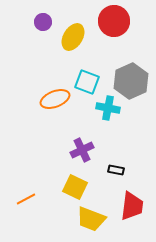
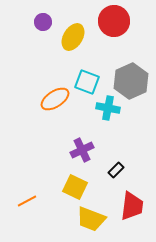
orange ellipse: rotated 12 degrees counterclockwise
black rectangle: rotated 56 degrees counterclockwise
orange line: moved 1 px right, 2 px down
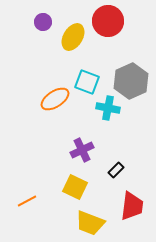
red circle: moved 6 px left
yellow trapezoid: moved 1 px left, 4 px down
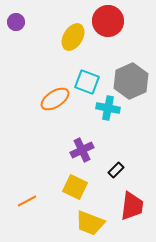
purple circle: moved 27 px left
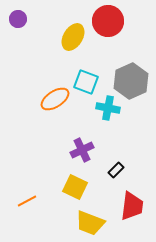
purple circle: moved 2 px right, 3 px up
cyan square: moved 1 px left
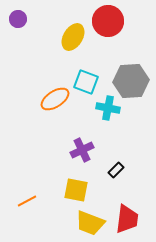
gray hexagon: rotated 20 degrees clockwise
yellow square: moved 1 px right, 3 px down; rotated 15 degrees counterclockwise
red trapezoid: moved 5 px left, 13 px down
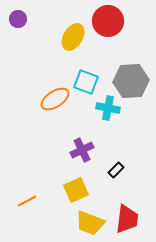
yellow square: rotated 35 degrees counterclockwise
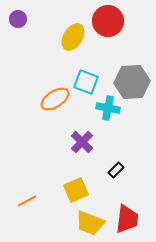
gray hexagon: moved 1 px right, 1 px down
purple cross: moved 8 px up; rotated 20 degrees counterclockwise
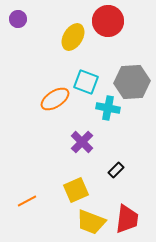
yellow trapezoid: moved 1 px right, 1 px up
